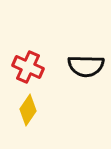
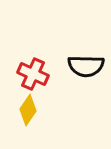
red cross: moved 5 px right, 7 px down
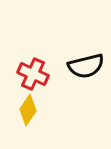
black semicircle: rotated 15 degrees counterclockwise
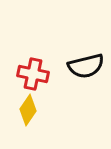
red cross: rotated 12 degrees counterclockwise
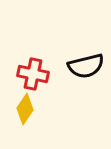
yellow diamond: moved 3 px left, 1 px up
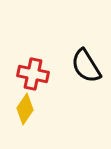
black semicircle: rotated 72 degrees clockwise
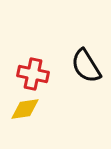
yellow diamond: rotated 48 degrees clockwise
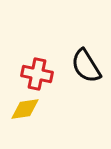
red cross: moved 4 px right
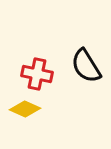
yellow diamond: rotated 32 degrees clockwise
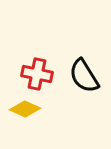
black semicircle: moved 2 px left, 10 px down
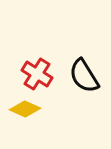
red cross: rotated 20 degrees clockwise
